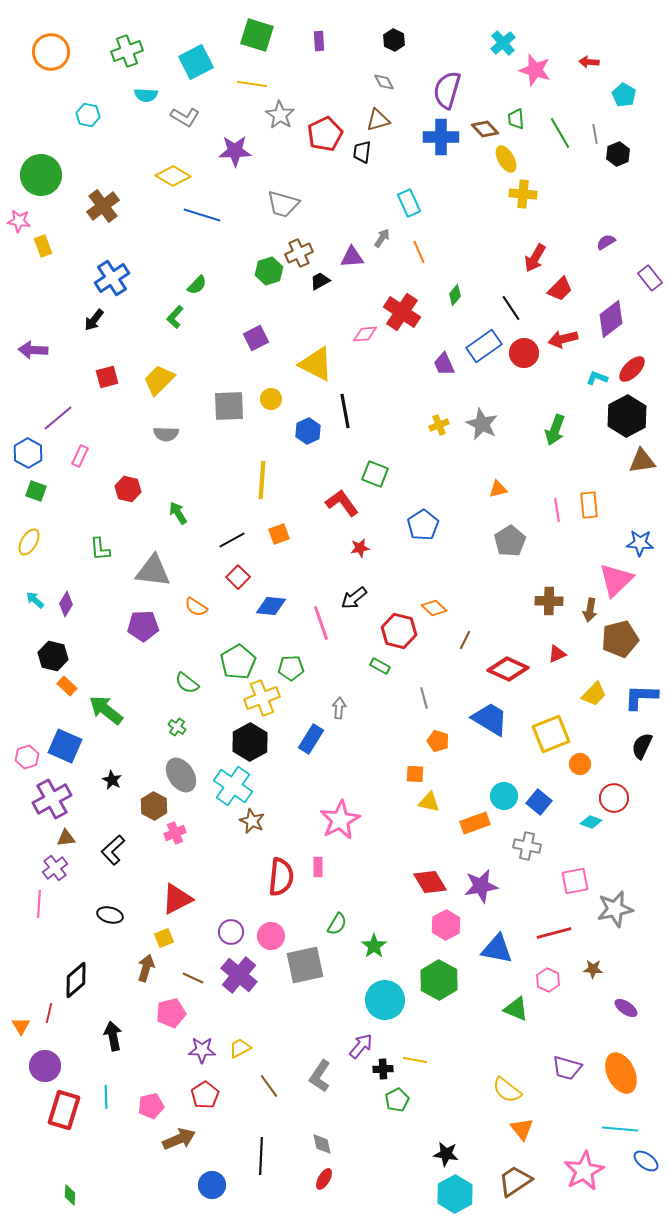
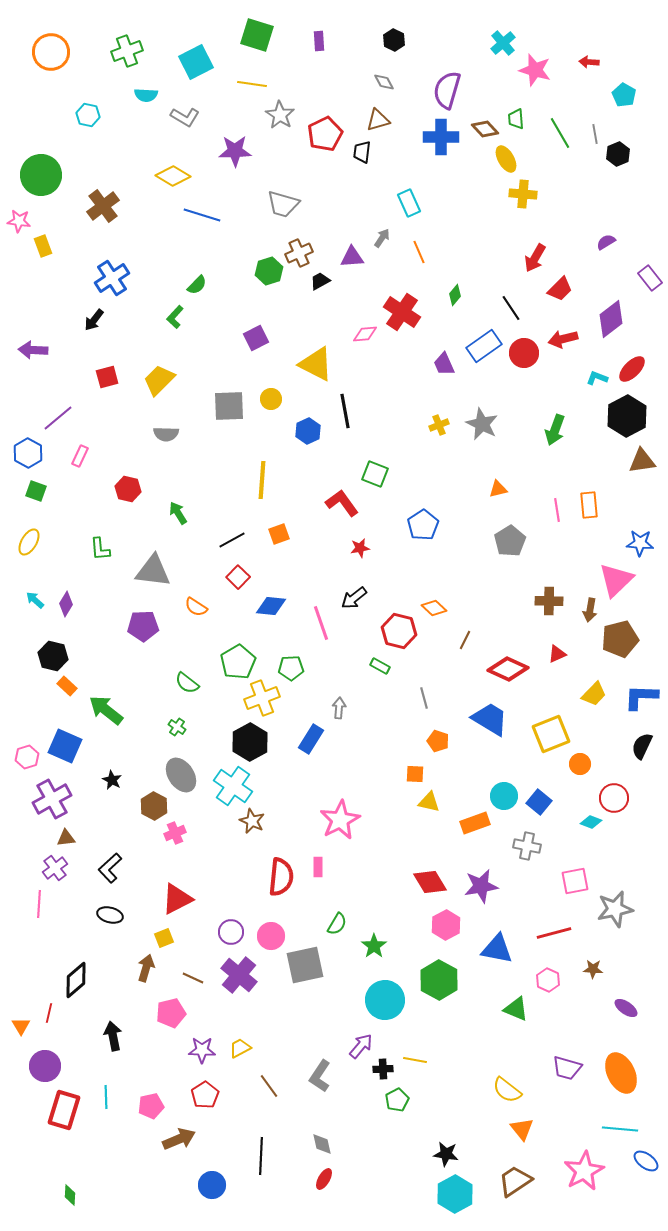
black L-shape at (113, 850): moved 3 px left, 18 px down
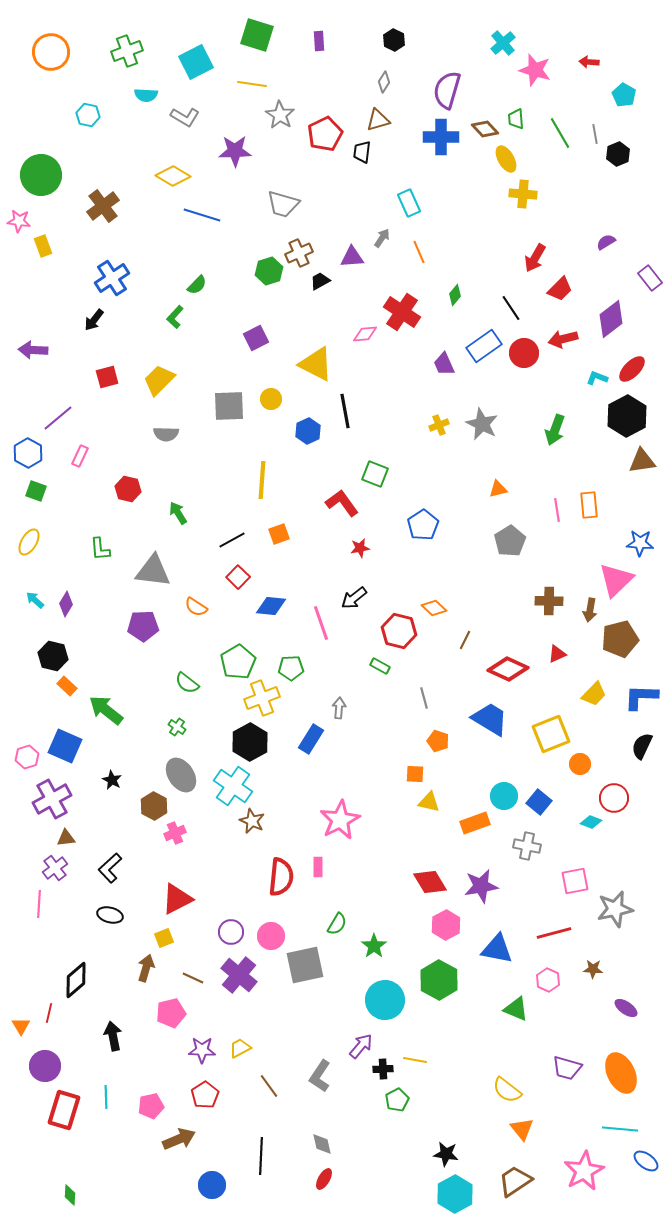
gray diamond at (384, 82): rotated 60 degrees clockwise
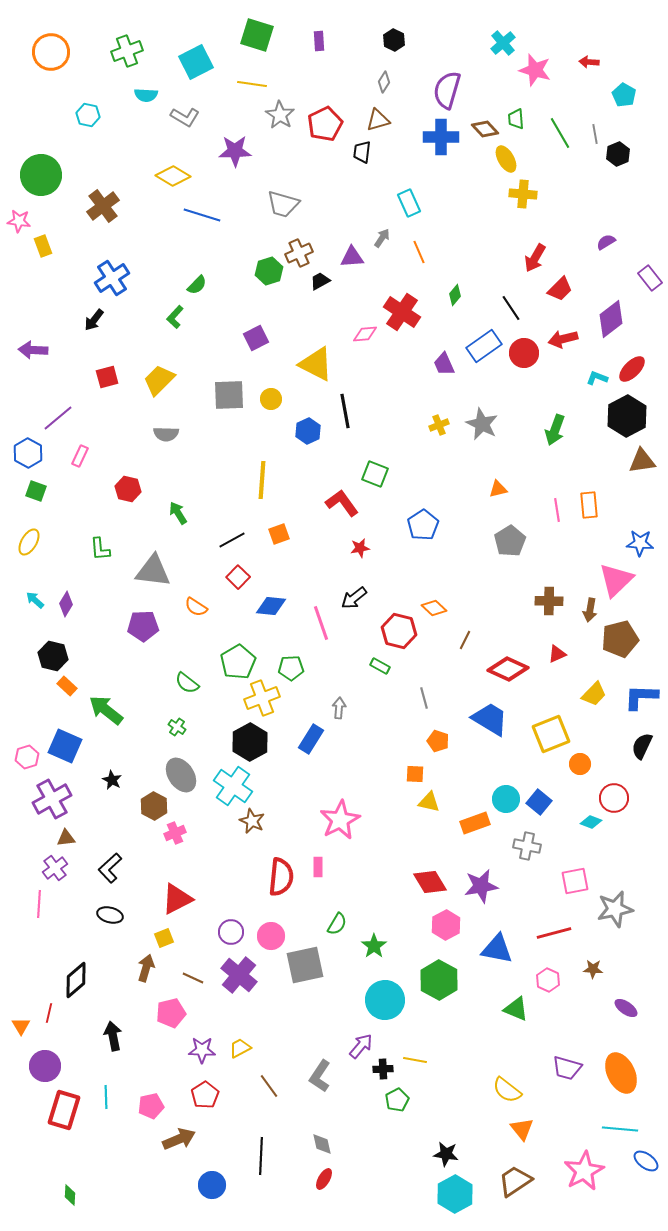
red pentagon at (325, 134): moved 10 px up
gray square at (229, 406): moved 11 px up
cyan circle at (504, 796): moved 2 px right, 3 px down
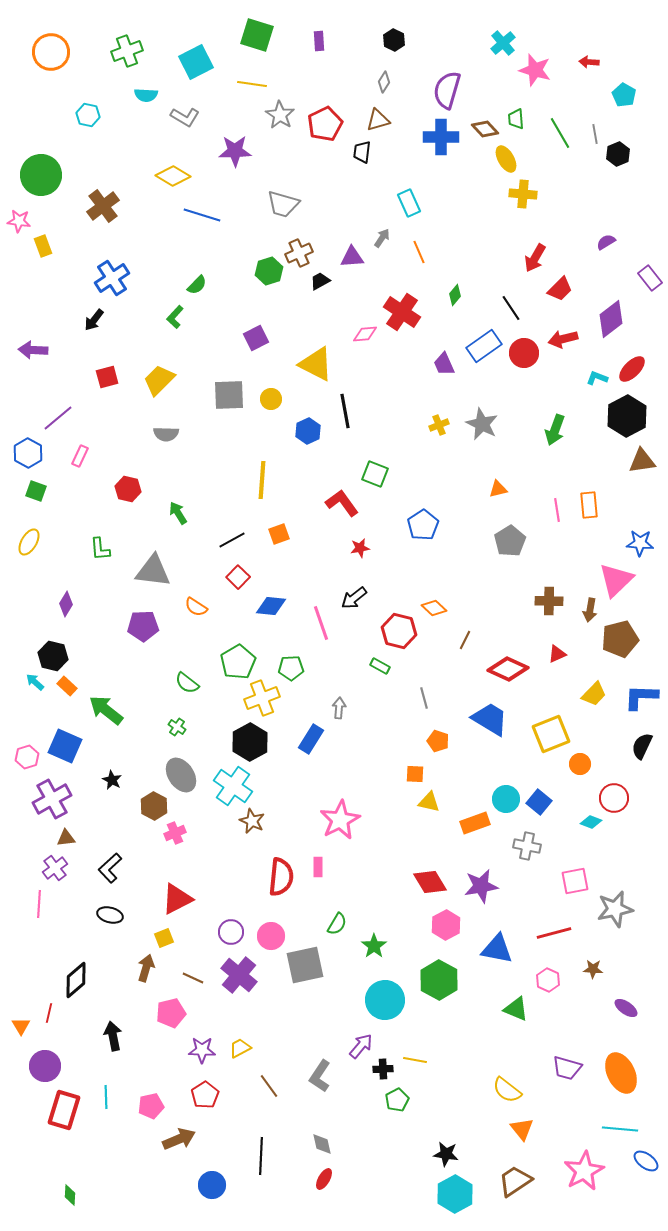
cyan arrow at (35, 600): moved 82 px down
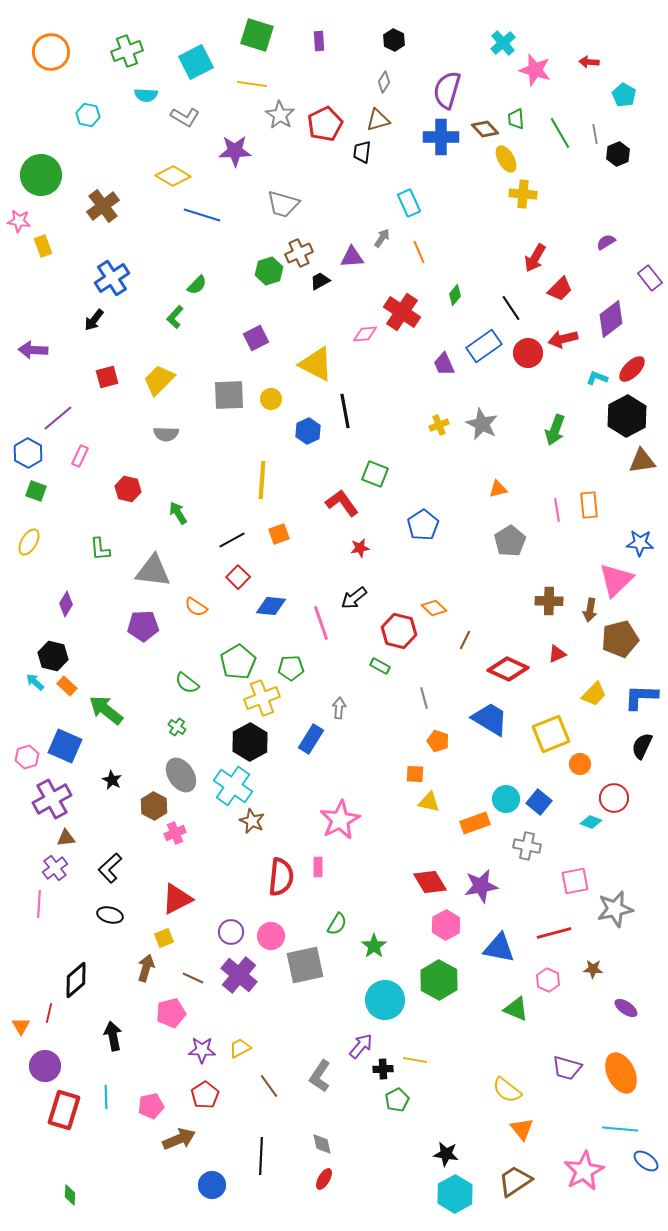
red circle at (524, 353): moved 4 px right
blue triangle at (497, 949): moved 2 px right, 1 px up
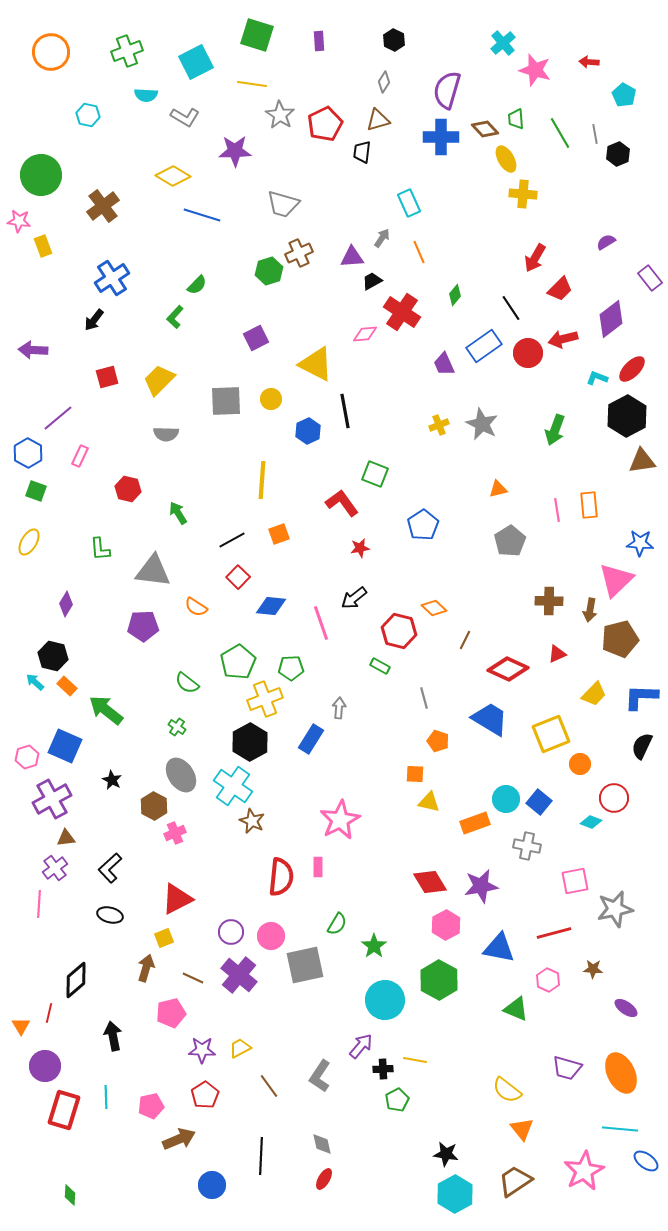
black trapezoid at (320, 281): moved 52 px right
gray square at (229, 395): moved 3 px left, 6 px down
yellow cross at (262, 698): moved 3 px right, 1 px down
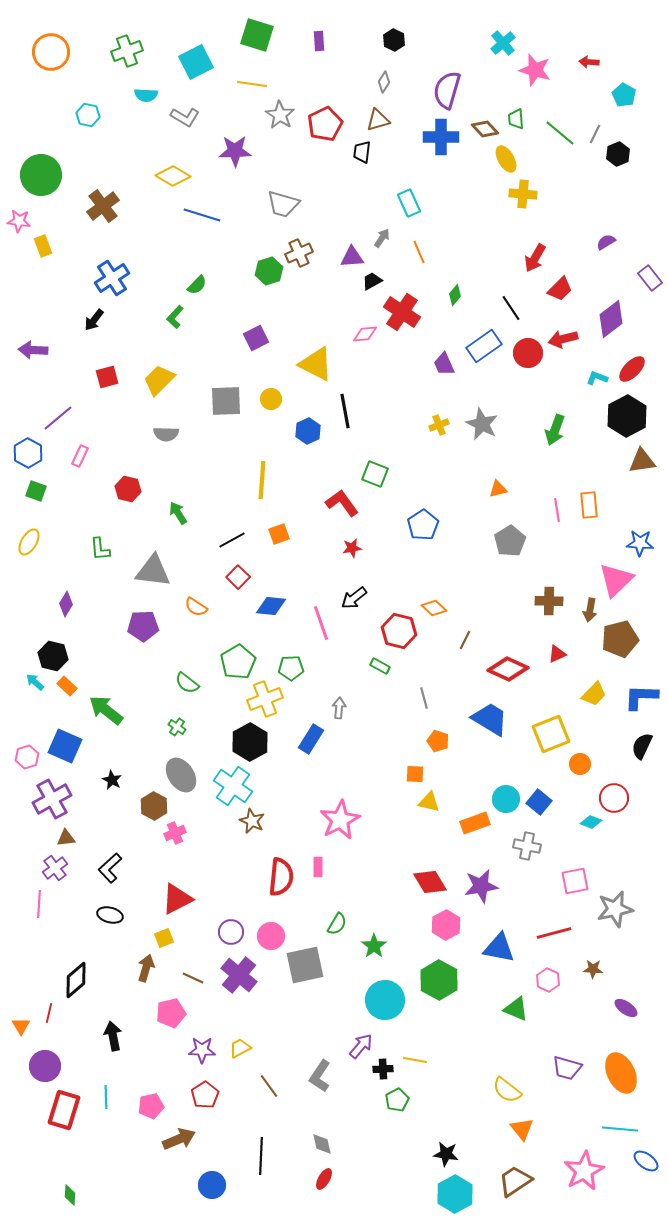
green line at (560, 133): rotated 20 degrees counterclockwise
gray line at (595, 134): rotated 36 degrees clockwise
red star at (360, 548): moved 8 px left
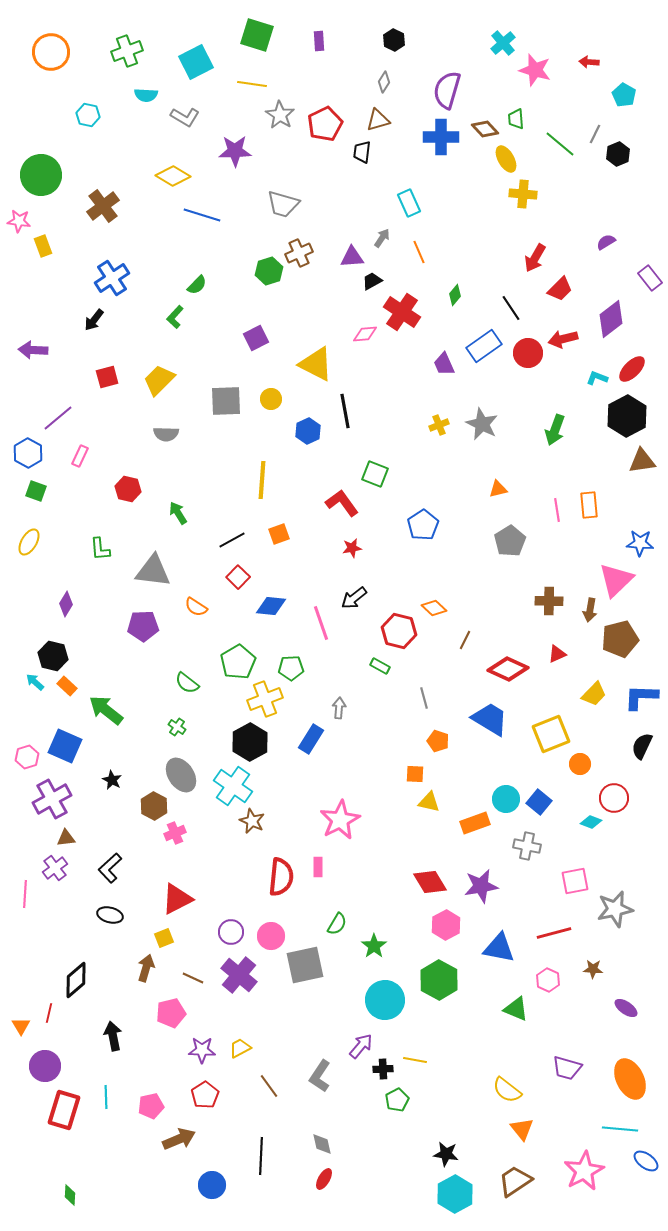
green line at (560, 133): moved 11 px down
pink line at (39, 904): moved 14 px left, 10 px up
orange ellipse at (621, 1073): moved 9 px right, 6 px down
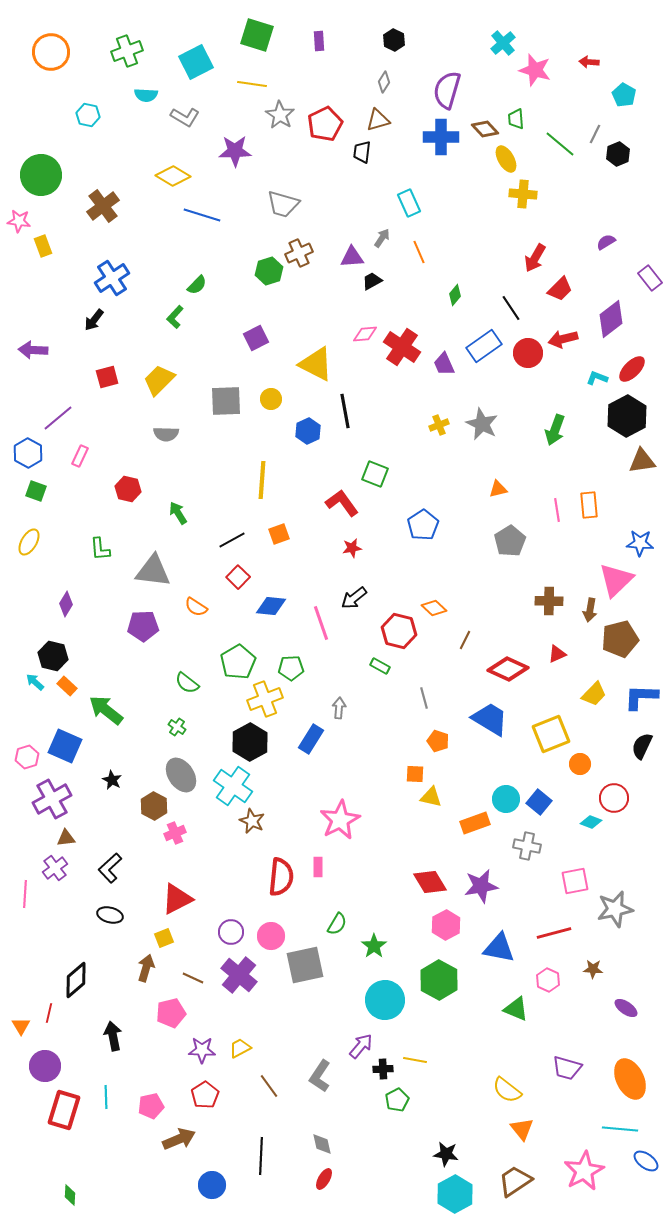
red cross at (402, 312): moved 35 px down
yellow triangle at (429, 802): moved 2 px right, 5 px up
